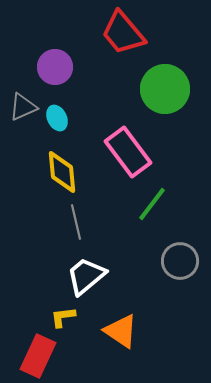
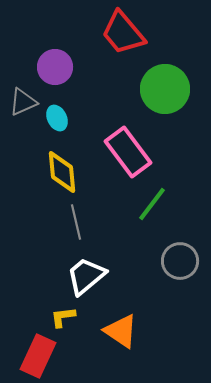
gray triangle: moved 5 px up
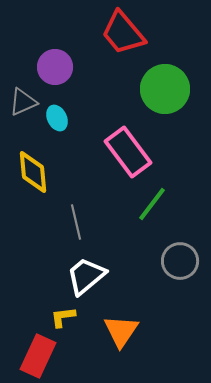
yellow diamond: moved 29 px left
orange triangle: rotated 30 degrees clockwise
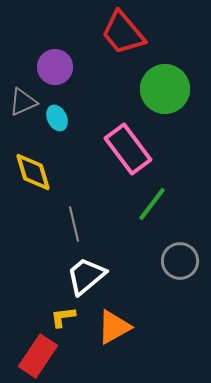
pink rectangle: moved 3 px up
yellow diamond: rotated 12 degrees counterclockwise
gray line: moved 2 px left, 2 px down
orange triangle: moved 7 px left, 4 px up; rotated 27 degrees clockwise
red rectangle: rotated 9 degrees clockwise
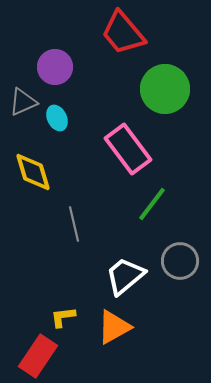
white trapezoid: moved 39 px right
